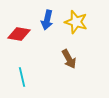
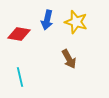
cyan line: moved 2 px left
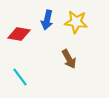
yellow star: rotated 10 degrees counterclockwise
cyan line: rotated 24 degrees counterclockwise
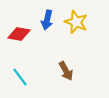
yellow star: rotated 15 degrees clockwise
brown arrow: moved 3 px left, 12 px down
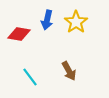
yellow star: rotated 15 degrees clockwise
brown arrow: moved 3 px right
cyan line: moved 10 px right
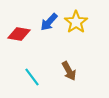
blue arrow: moved 2 px right, 2 px down; rotated 30 degrees clockwise
cyan line: moved 2 px right
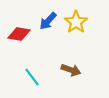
blue arrow: moved 1 px left, 1 px up
brown arrow: moved 2 px right, 1 px up; rotated 42 degrees counterclockwise
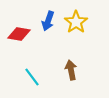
blue arrow: rotated 24 degrees counterclockwise
brown arrow: rotated 120 degrees counterclockwise
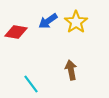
blue arrow: rotated 36 degrees clockwise
red diamond: moved 3 px left, 2 px up
cyan line: moved 1 px left, 7 px down
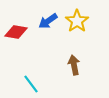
yellow star: moved 1 px right, 1 px up
brown arrow: moved 3 px right, 5 px up
